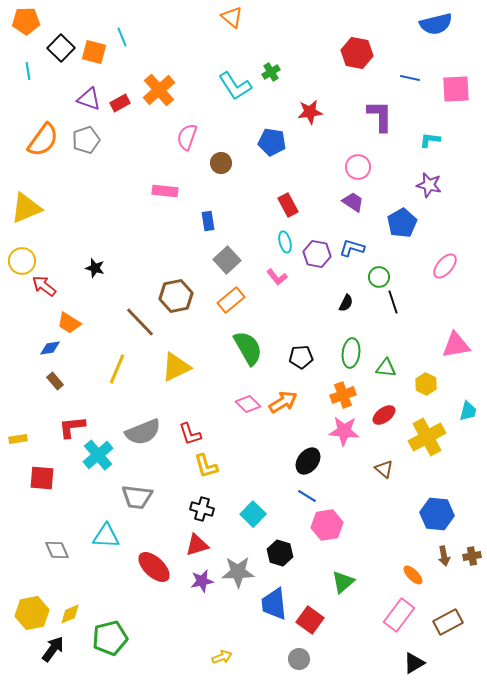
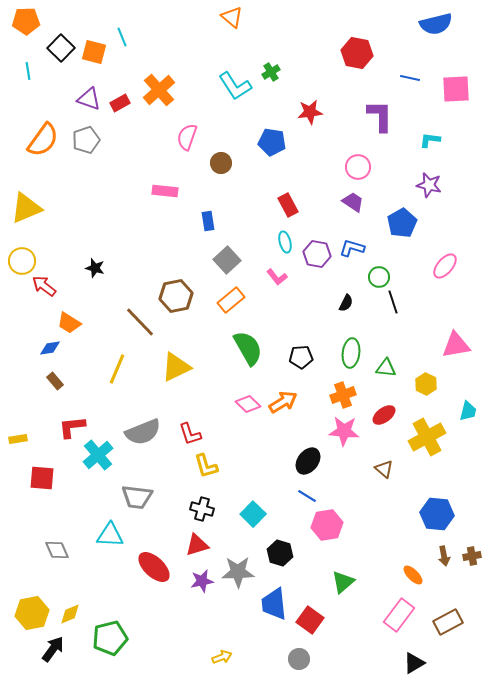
cyan triangle at (106, 536): moved 4 px right, 1 px up
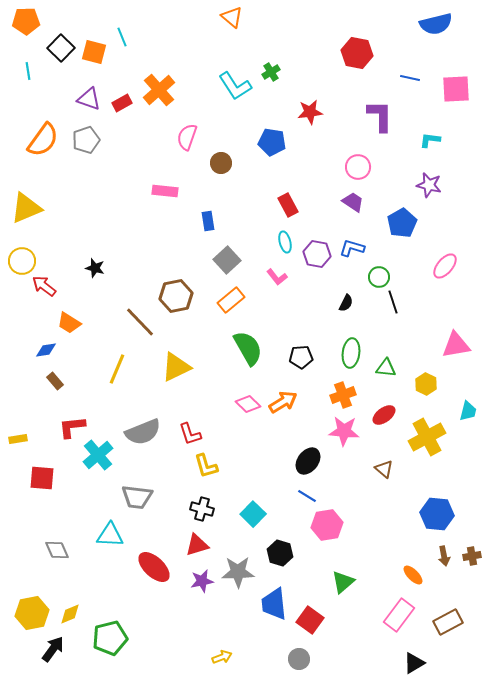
red rectangle at (120, 103): moved 2 px right
blue diamond at (50, 348): moved 4 px left, 2 px down
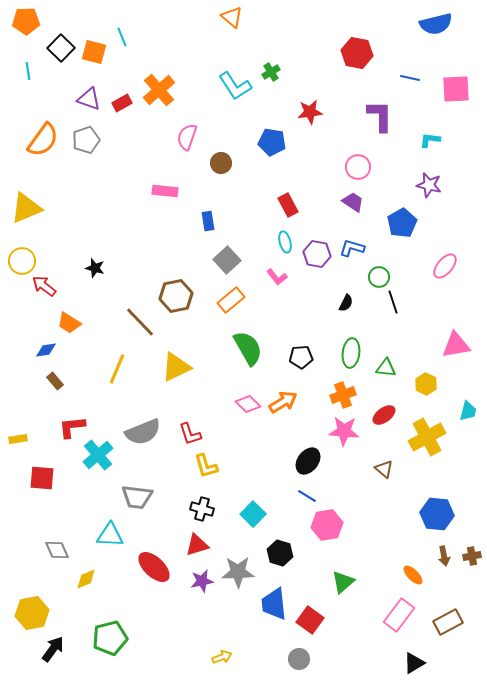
yellow diamond at (70, 614): moved 16 px right, 35 px up
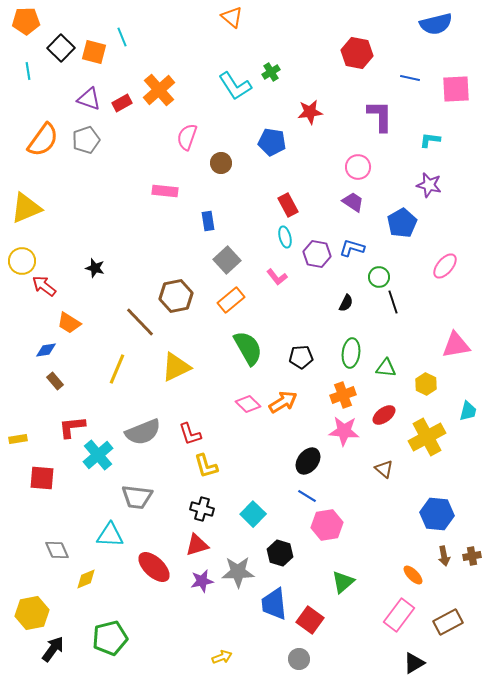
cyan ellipse at (285, 242): moved 5 px up
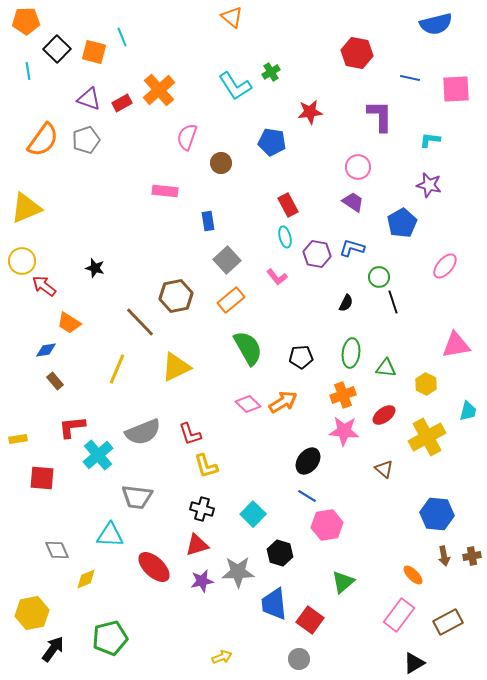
black square at (61, 48): moved 4 px left, 1 px down
